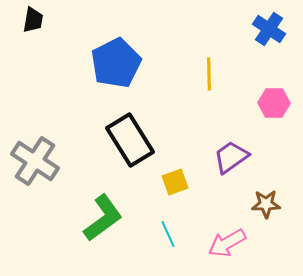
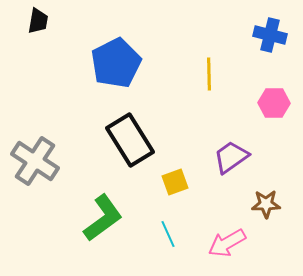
black trapezoid: moved 5 px right, 1 px down
blue cross: moved 1 px right, 6 px down; rotated 20 degrees counterclockwise
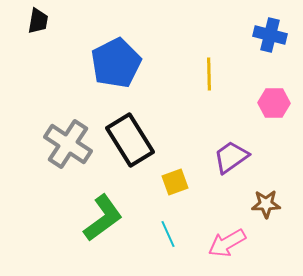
gray cross: moved 33 px right, 17 px up
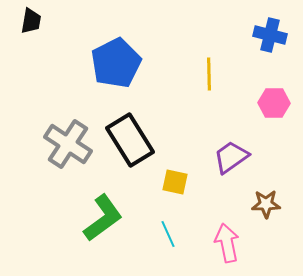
black trapezoid: moved 7 px left
yellow square: rotated 32 degrees clockwise
pink arrow: rotated 108 degrees clockwise
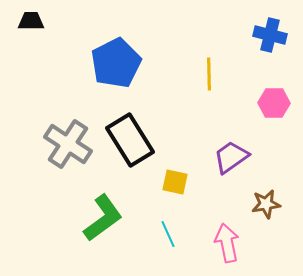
black trapezoid: rotated 100 degrees counterclockwise
brown star: rotated 8 degrees counterclockwise
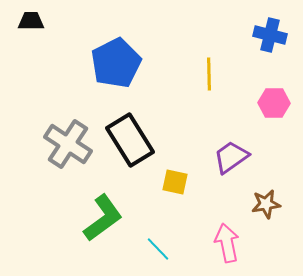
cyan line: moved 10 px left, 15 px down; rotated 20 degrees counterclockwise
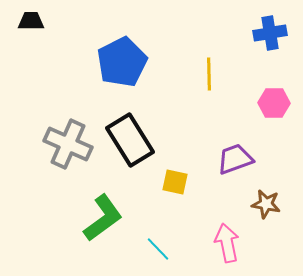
blue cross: moved 2 px up; rotated 24 degrees counterclockwise
blue pentagon: moved 6 px right, 1 px up
gray cross: rotated 9 degrees counterclockwise
purple trapezoid: moved 4 px right, 2 px down; rotated 15 degrees clockwise
brown star: rotated 20 degrees clockwise
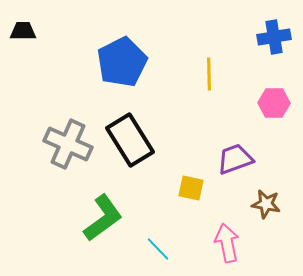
black trapezoid: moved 8 px left, 10 px down
blue cross: moved 4 px right, 4 px down
yellow square: moved 16 px right, 6 px down
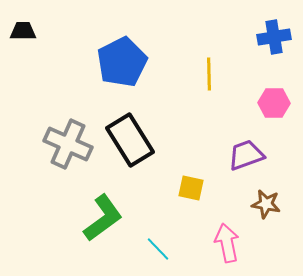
purple trapezoid: moved 11 px right, 4 px up
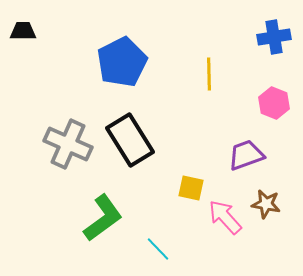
pink hexagon: rotated 20 degrees clockwise
pink arrow: moved 2 px left, 26 px up; rotated 30 degrees counterclockwise
